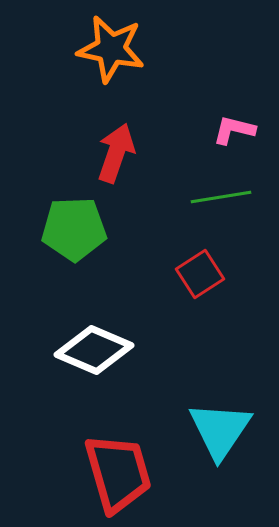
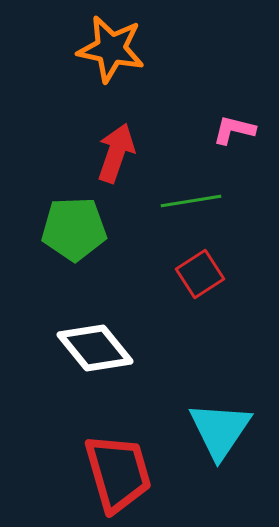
green line: moved 30 px left, 4 px down
white diamond: moved 1 px right, 2 px up; rotated 28 degrees clockwise
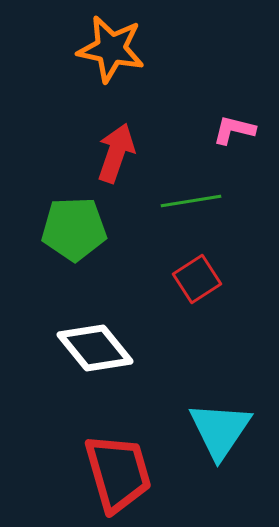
red square: moved 3 px left, 5 px down
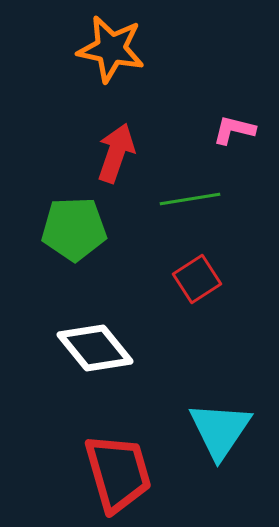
green line: moved 1 px left, 2 px up
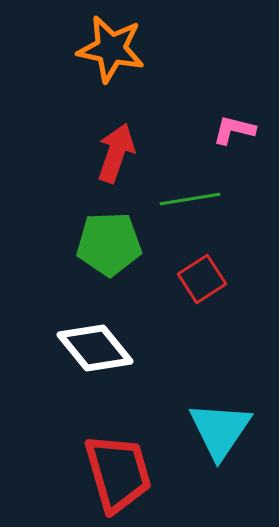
green pentagon: moved 35 px right, 15 px down
red square: moved 5 px right
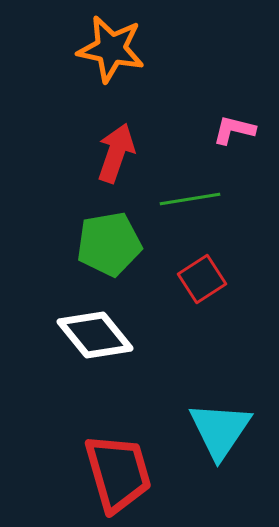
green pentagon: rotated 8 degrees counterclockwise
white diamond: moved 13 px up
